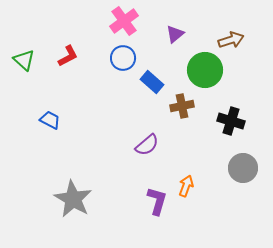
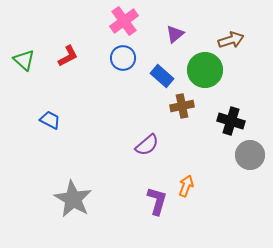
blue rectangle: moved 10 px right, 6 px up
gray circle: moved 7 px right, 13 px up
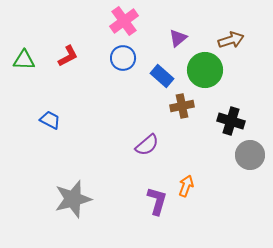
purple triangle: moved 3 px right, 4 px down
green triangle: rotated 40 degrees counterclockwise
gray star: rotated 27 degrees clockwise
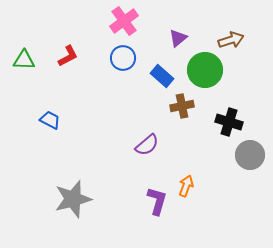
black cross: moved 2 px left, 1 px down
